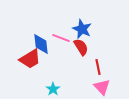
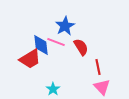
blue star: moved 17 px left, 3 px up; rotated 18 degrees clockwise
pink line: moved 5 px left, 4 px down
blue diamond: moved 1 px down
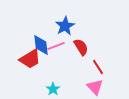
pink line: moved 4 px down; rotated 42 degrees counterclockwise
red line: rotated 21 degrees counterclockwise
pink triangle: moved 7 px left
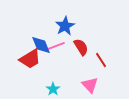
blue diamond: rotated 15 degrees counterclockwise
red line: moved 3 px right, 7 px up
pink triangle: moved 5 px left, 2 px up
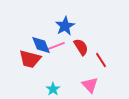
red trapezoid: rotated 45 degrees clockwise
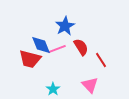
pink line: moved 1 px right, 3 px down
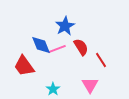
red trapezoid: moved 6 px left, 7 px down; rotated 40 degrees clockwise
pink triangle: rotated 12 degrees clockwise
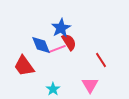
blue star: moved 4 px left, 2 px down
red semicircle: moved 12 px left, 5 px up
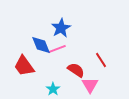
red semicircle: moved 7 px right, 28 px down; rotated 24 degrees counterclockwise
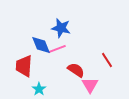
blue star: rotated 30 degrees counterclockwise
red line: moved 6 px right
red trapezoid: rotated 40 degrees clockwise
cyan star: moved 14 px left
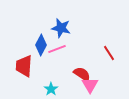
blue diamond: rotated 50 degrees clockwise
red line: moved 2 px right, 7 px up
red semicircle: moved 6 px right, 4 px down
cyan star: moved 12 px right
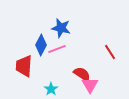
red line: moved 1 px right, 1 px up
